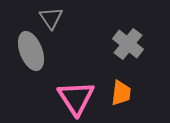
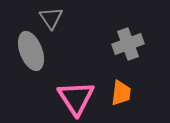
gray cross: rotated 32 degrees clockwise
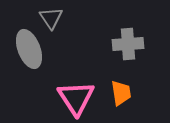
gray cross: rotated 16 degrees clockwise
gray ellipse: moved 2 px left, 2 px up
orange trapezoid: rotated 16 degrees counterclockwise
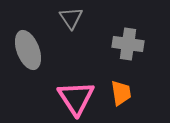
gray triangle: moved 20 px right
gray cross: rotated 12 degrees clockwise
gray ellipse: moved 1 px left, 1 px down
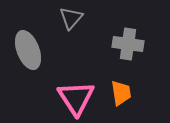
gray triangle: rotated 15 degrees clockwise
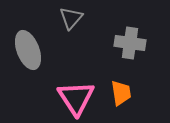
gray cross: moved 2 px right, 1 px up
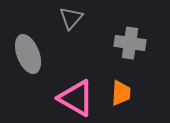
gray ellipse: moved 4 px down
orange trapezoid: rotated 12 degrees clockwise
pink triangle: rotated 27 degrees counterclockwise
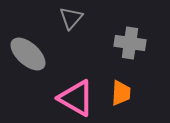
gray ellipse: rotated 27 degrees counterclockwise
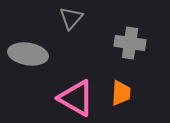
gray ellipse: rotated 33 degrees counterclockwise
